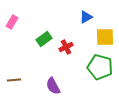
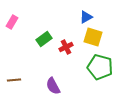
yellow square: moved 12 px left; rotated 18 degrees clockwise
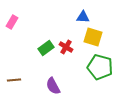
blue triangle: moved 3 px left; rotated 32 degrees clockwise
green rectangle: moved 2 px right, 9 px down
red cross: rotated 32 degrees counterclockwise
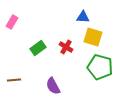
green rectangle: moved 8 px left
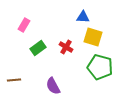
pink rectangle: moved 12 px right, 3 px down
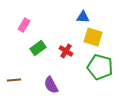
red cross: moved 4 px down
purple semicircle: moved 2 px left, 1 px up
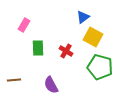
blue triangle: rotated 40 degrees counterclockwise
yellow square: rotated 12 degrees clockwise
green rectangle: rotated 56 degrees counterclockwise
